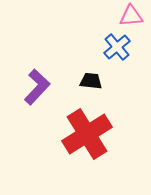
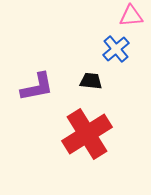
blue cross: moved 1 px left, 2 px down
purple L-shape: rotated 36 degrees clockwise
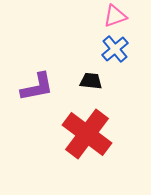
pink triangle: moved 16 px left; rotated 15 degrees counterclockwise
blue cross: moved 1 px left
red cross: rotated 21 degrees counterclockwise
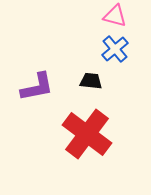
pink triangle: rotated 35 degrees clockwise
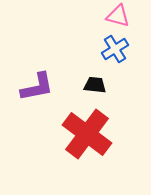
pink triangle: moved 3 px right
blue cross: rotated 8 degrees clockwise
black trapezoid: moved 4 px right, 4 px down
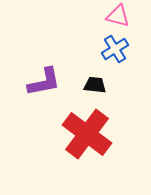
purple L-shape: moved 7 px right, 5 px up
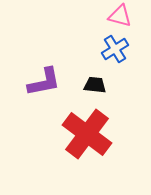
pink triangle: moved 2 px right
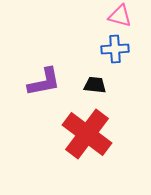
blue cross: rotated 28 degrees clockwise
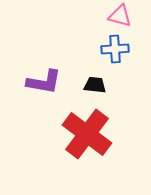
purple L-shape: rotated 21 degrees clockwise
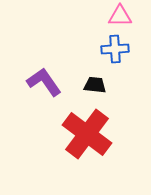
pink triangle: rotated 15 degrees counterclockwise
purple L-shape: rotated 135 degrees counterclockwise
